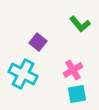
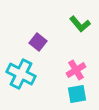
pink cross: moved 3 px right
cyan cross: moved 2 px left
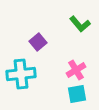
purple square: rotated 12 degrees clockwise
cyan cross: rotated 32 degrees counterclockwise
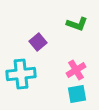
green L-shape: moved 3 px left; rotated 30 degrees counterclockwise
